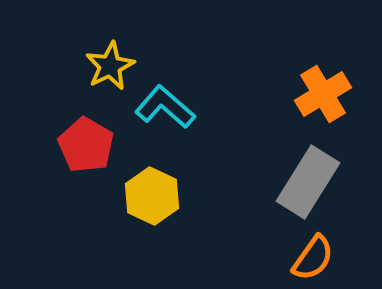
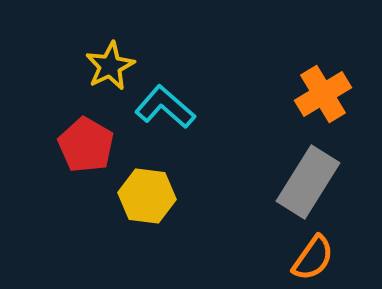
yellow hexagon: moved 5 px left; rotated 18 degrees counterclockwise
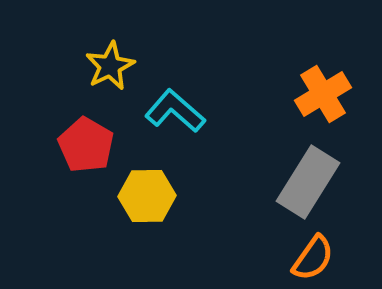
cyan L-shape: moved 10 px right, 4 px down
yellow hexagon: rotated 8 degrees counterclockwise
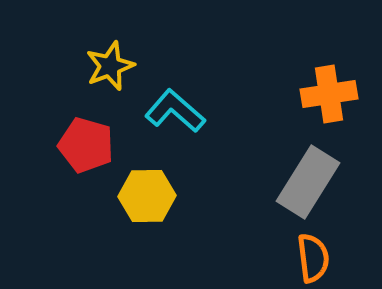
yellow star: rotated 6 degrees clockwise
orange cross: moved 6 px right; rotated 22 degrees clockwise
red pentagon: rotated 14 degrees counterclockwise
orange semicircle: rotated 42 degrees counterclockwise
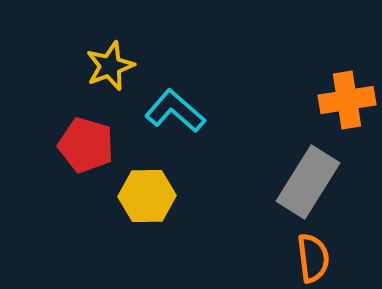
orange cross: moved 18 px right, 6 px down
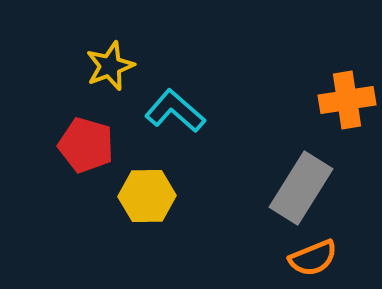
gray rectangle: moved 7 px left, 6 px down
orange semicircle: rotated 75 degrees clockwise
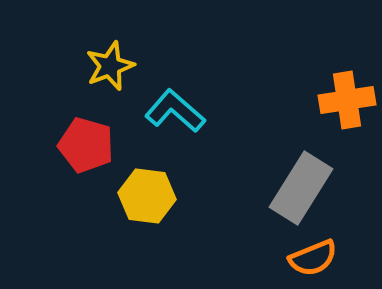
yellow hexagon: rotated 8 degrees clockwise
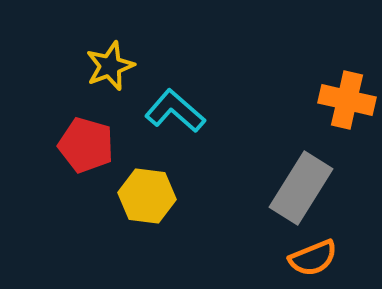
orange cross: rotated 22 degrees clockwise
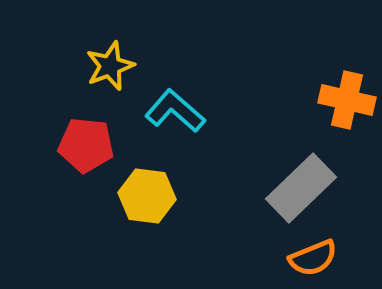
red pentagon: rotated 10 degrees counterclockwise
gray rectangle: rotated 14 degrees clockwise
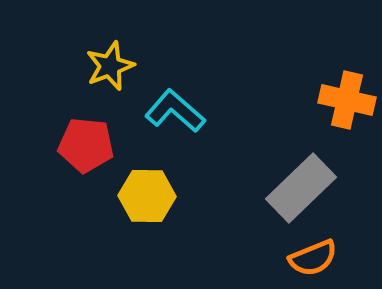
yellow hexagon: rotated 6 degrees counterclockwise
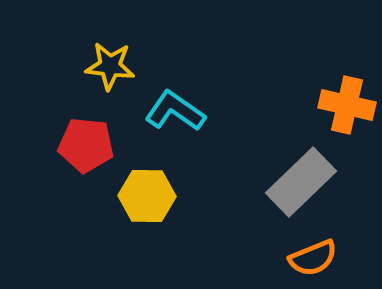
yellow star: rotated 27 degrees clockwise
orange cross: moved 5 px down
cyan L-shape: rotated 6 degrees counterclockwise
gray rectangle: moved 6 px up
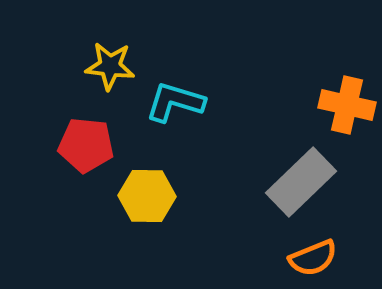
cyan L-shape: moved 9 px up; rotated 18 degrees counterclockwise
